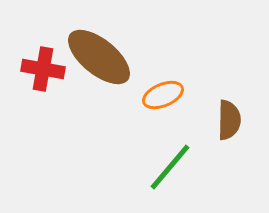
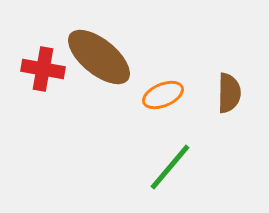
brown semicircle: moved 27 px up
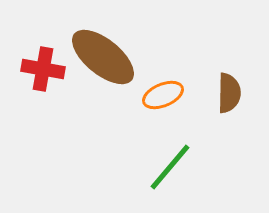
brown ellipse: moved 4 px right
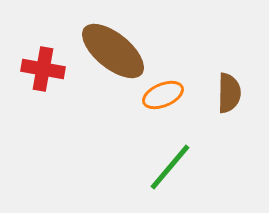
brown ellipse: moved 10 px right, 6 px up
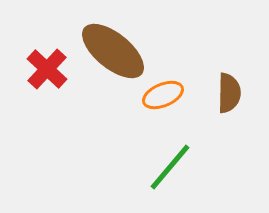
red cross: moved 4 px right; rotated 33 degrees clockwise
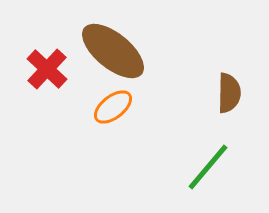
orange ellipse: moved 50 px left, 12 px down; rotated 15 degrees counterclockwise
green line: moved 38 px right
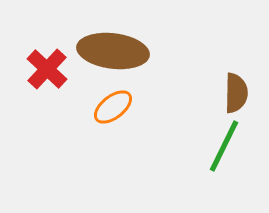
brown ellipse: rotated 32 degrees counterclockwise
brown semicircle: moved 7 px right
green line: moved 16 px right, 21 px up; rotated 14 degrees counterclockwise
